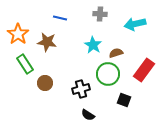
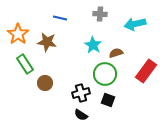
red rectangle: moved 2 px right, 1 px down
green circle: moved 3 px left
black cross: moved 4 px down
black square: moved 16 px left
black semicircle: moved 7 px left
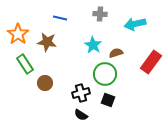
red rectangle: moved 5 px right, 9 px up
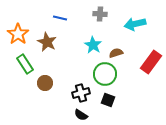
brown star: rotated 18 degrees clockwise
